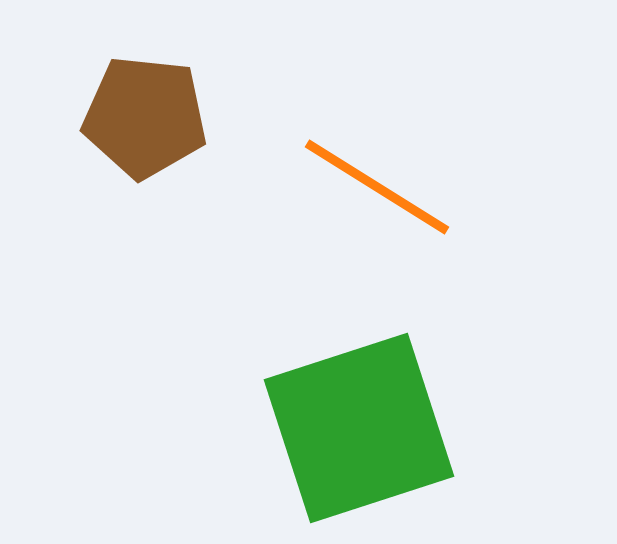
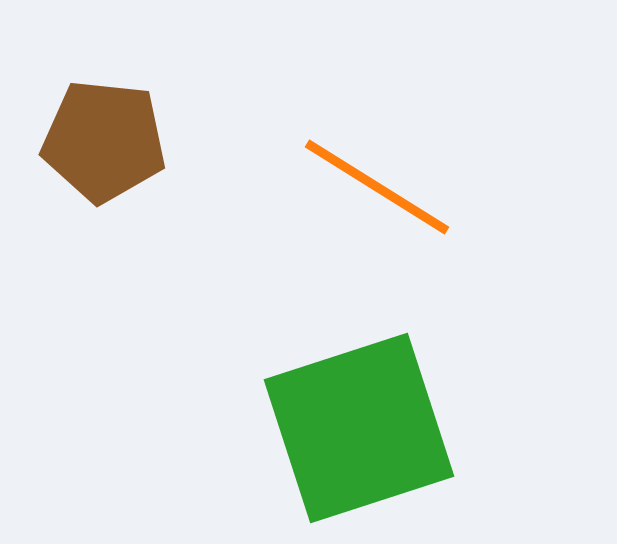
brown pentagon: moved 41 px left, 24 px down
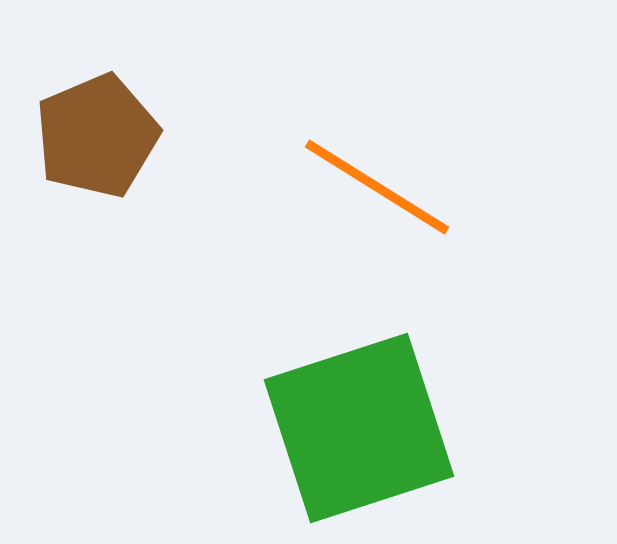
brown pentagon: moved 7 px left, 5 px up; rotated 29 degrees counterclockwise
